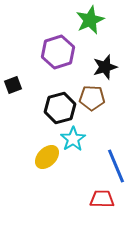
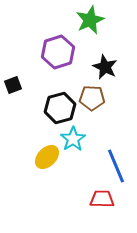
black star: rotated 30 degrees counterclockwise
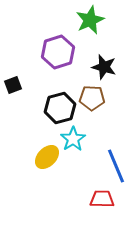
black star: moved 1 px left; rotated 10 degrees counterclockwise
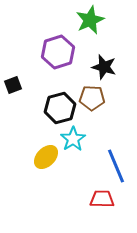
yellow ellipse: moved 1 px left
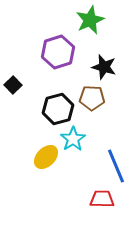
black square: rotated 24 degrees counterclockwise
black hexagon: moved 2 px left, 1 px down
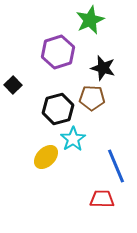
black star: moved 1 px left, 1 px down
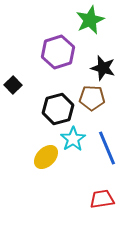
blue line: moved 9 px left, 18 px up
red trapezoid: rotated 10 degrees counterclockwise
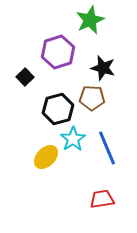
black square: moved 12 px right, 8 px up
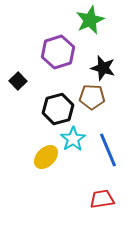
black square: moved 7 px left, 4 px down
brown pentagon: moved 1 px up
blue line: moved 1 px right, 2 px down
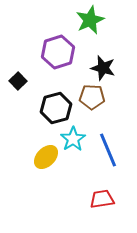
black hexagon: moved 2 px left, 1 px up
